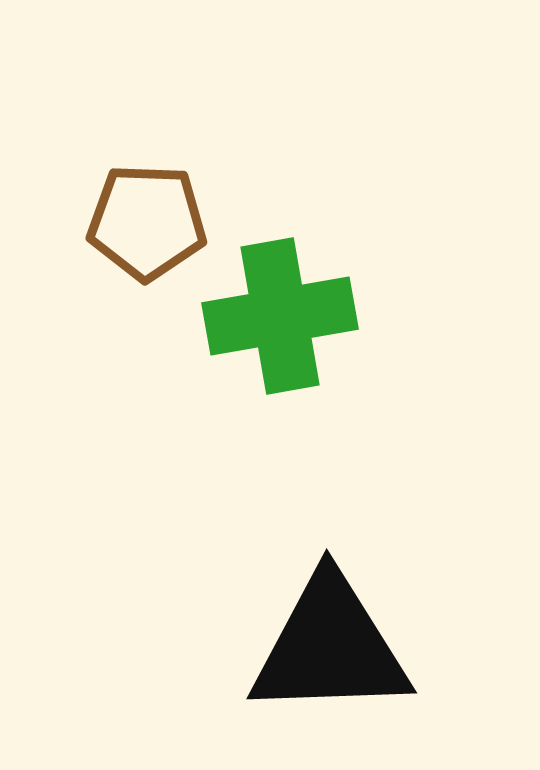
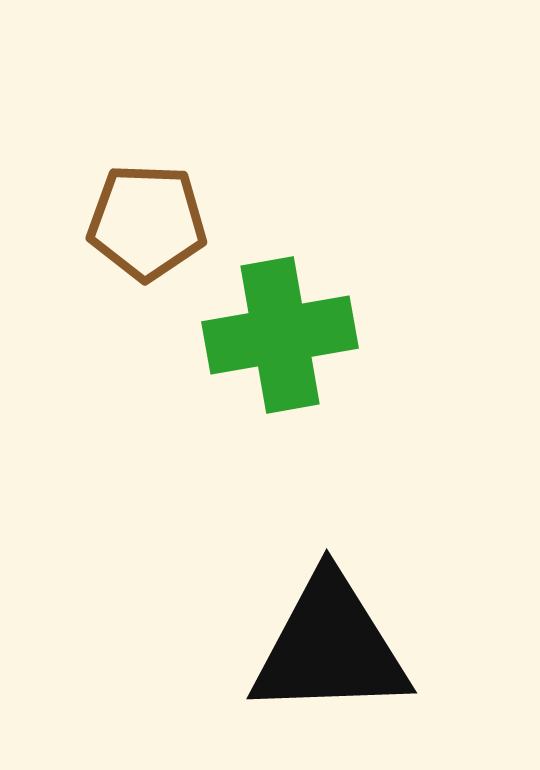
green cross: moved 19 px down
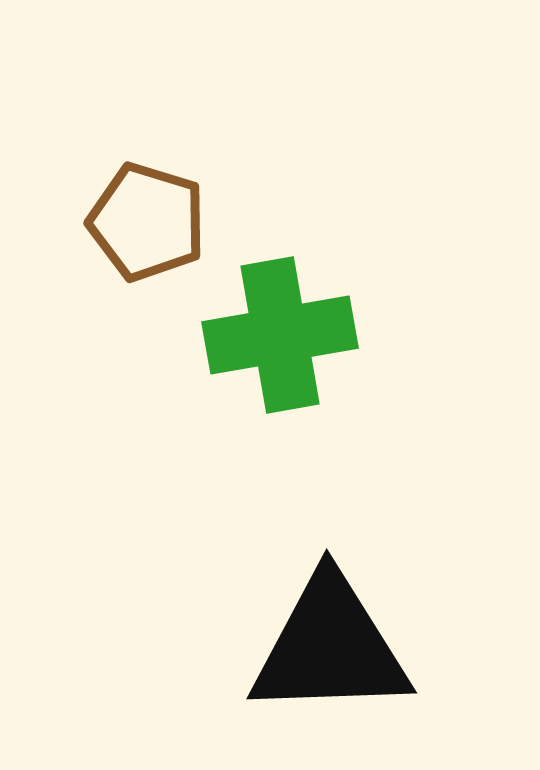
brown pentagon: rotated 15 degrees clockwise
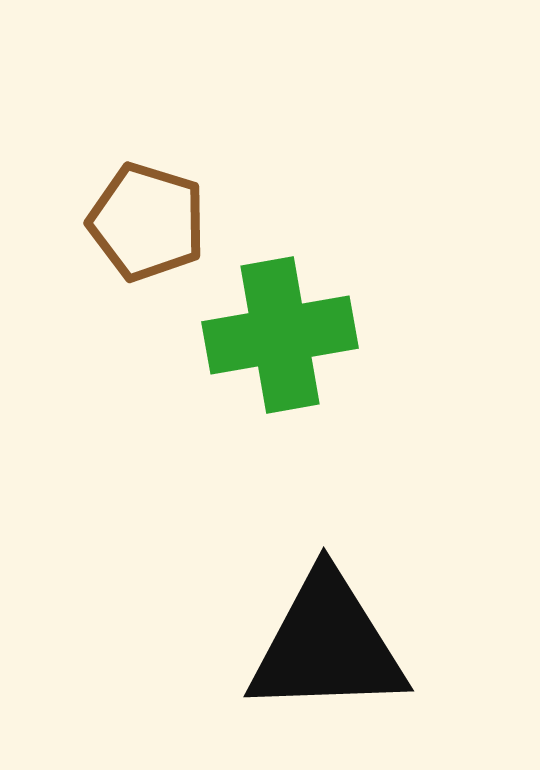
black triangle: moved 3 px left, 2 px up
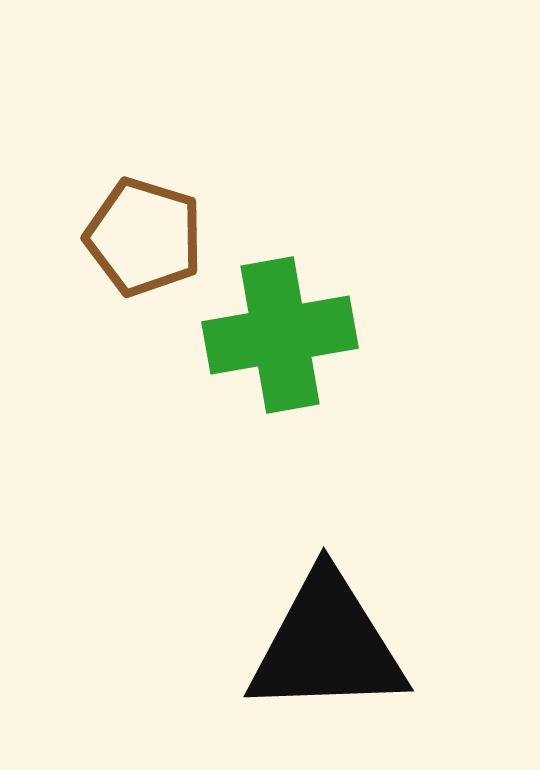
brown pentagon: moved 3 px left, 15 px down
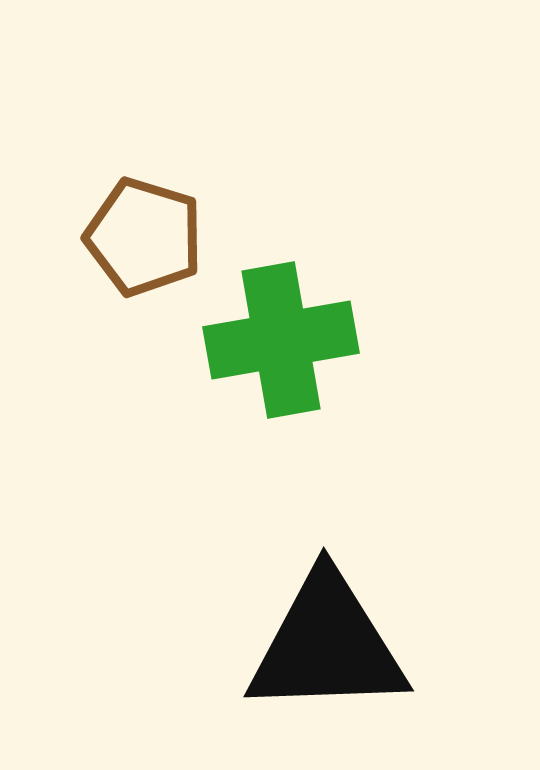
green cross: moved 1 px right, 5 px down
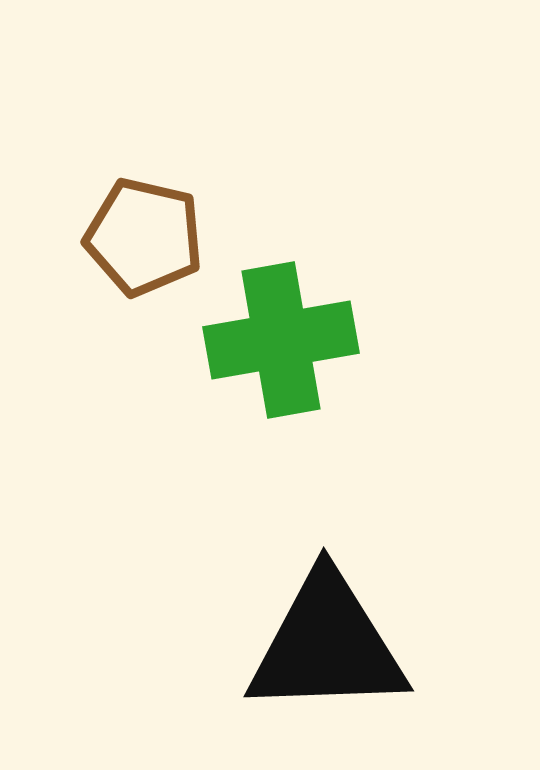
brown pentagon: rotated 4 degrees counterclockwise
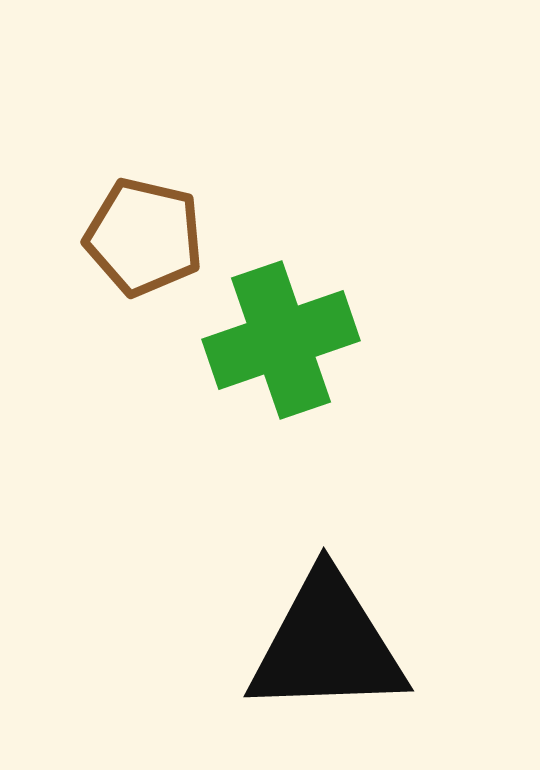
green cross: rotated 9 degrees counterclockwise
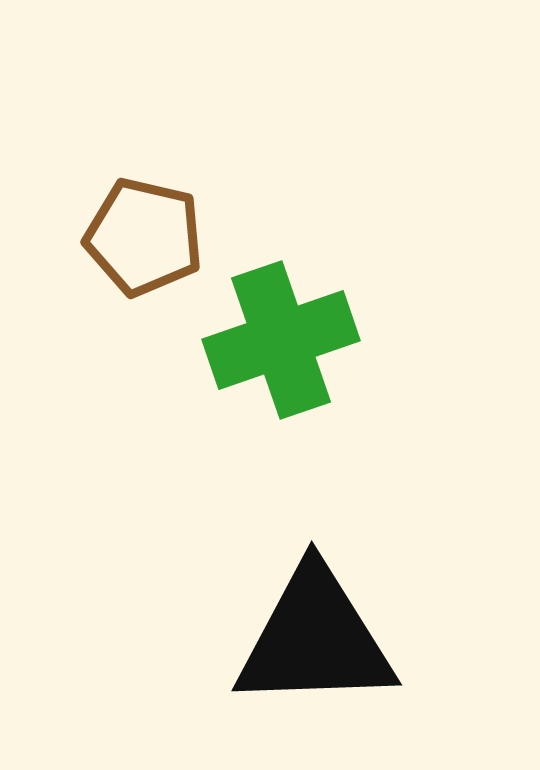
black triangle: moved 12 px left, 6 px up
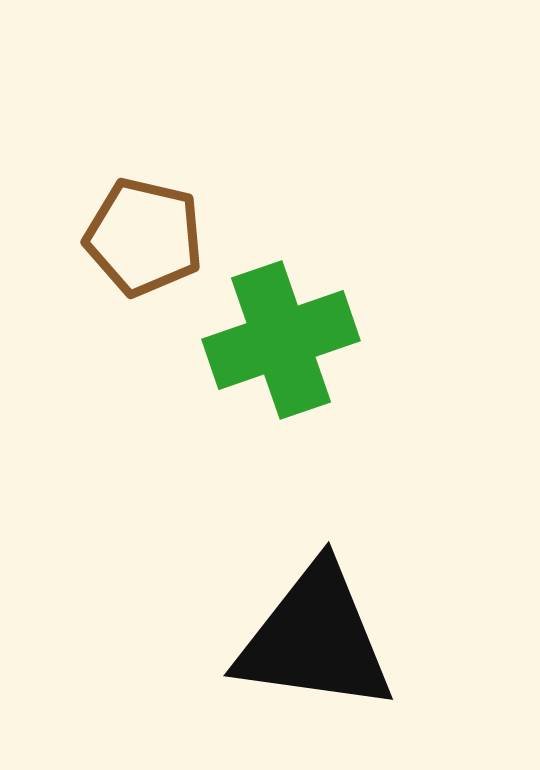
black triangle: rotated 10 degrees clockwise
